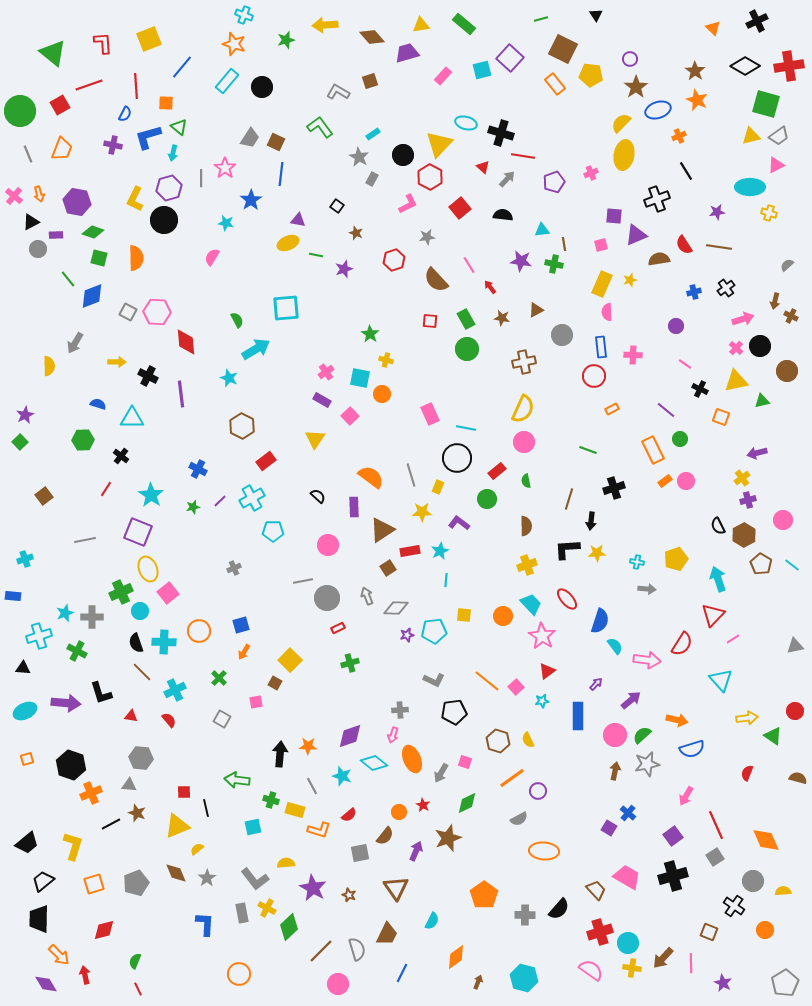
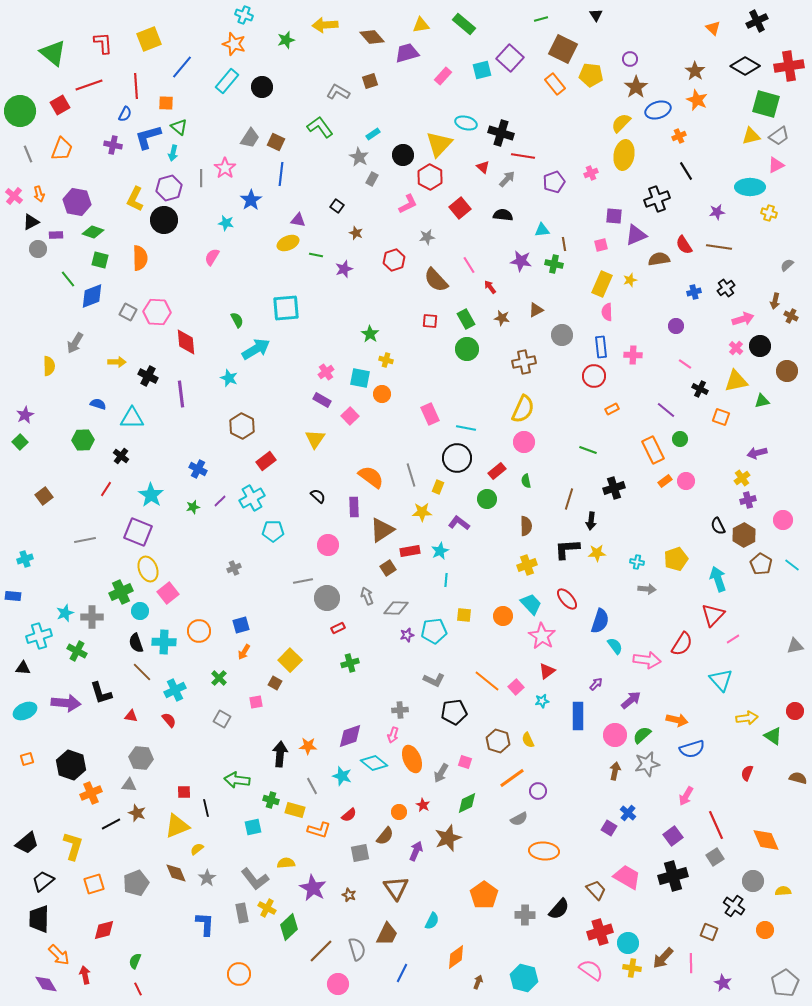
green square at (99, 258): moved 1 px right, 2 px down
orange semicircle at (136, 258): moved 4 px right
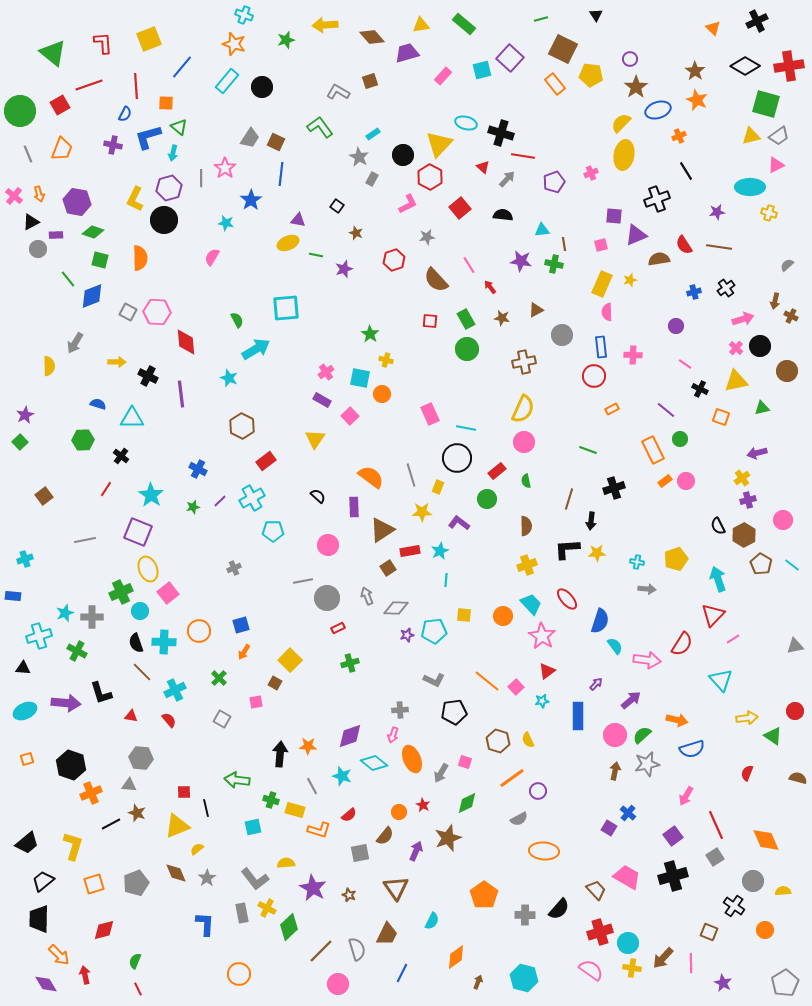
green triangle at (762, 401): moved 7 px down
